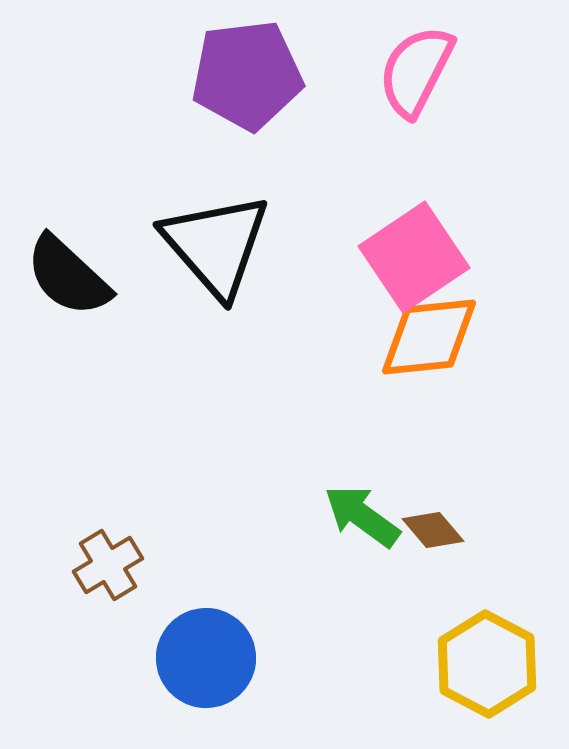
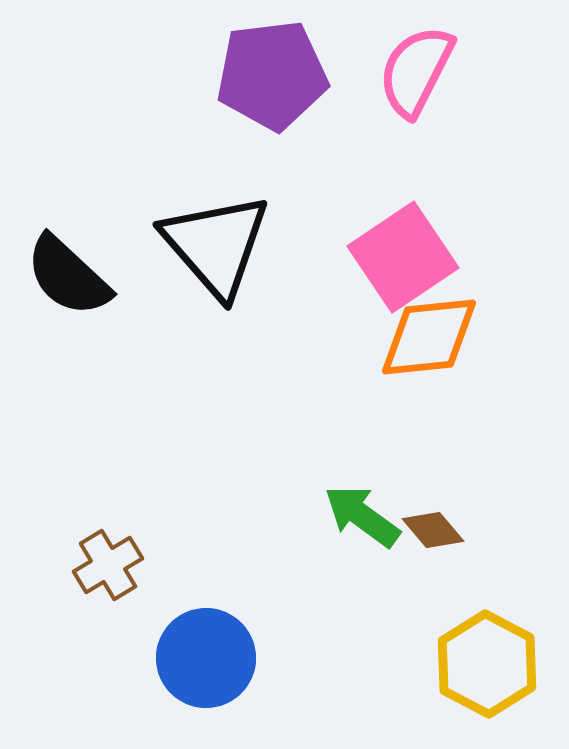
purple pentagon: moved 25 px right
pink square: moved 11 px left
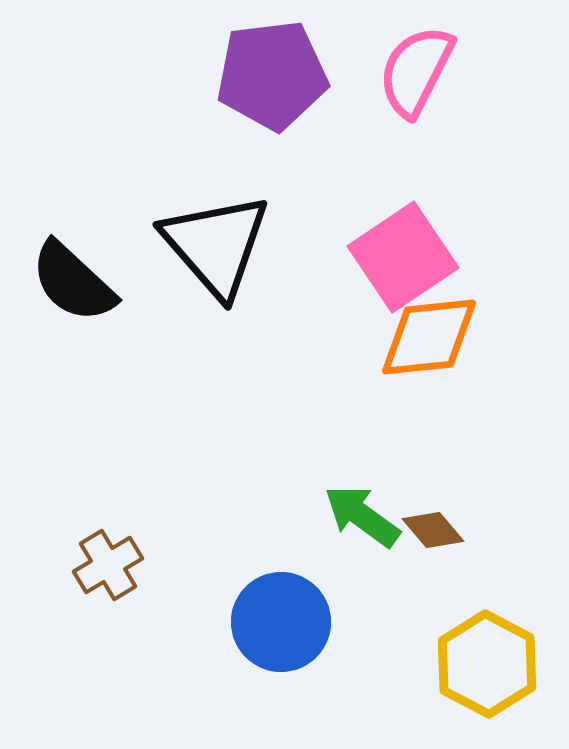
black semicircle: moved 5 px right, 6 px down
blue circle: moved 75 px right, 36 px up
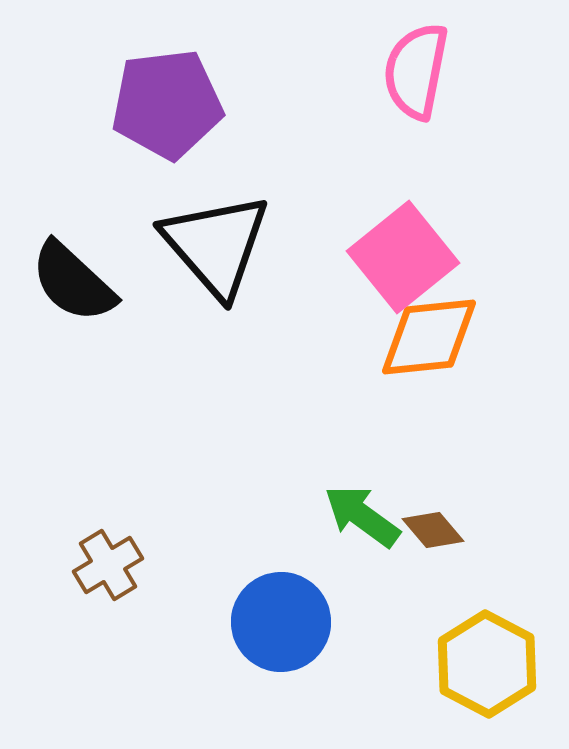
pink semicircle: rotated 16 degrees counterclockwise
purple pentagon: moved 105 px left, 29 px down
pink square: rotated 5 degrees counterclockwise
